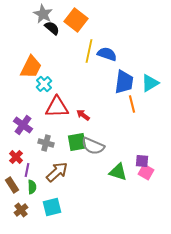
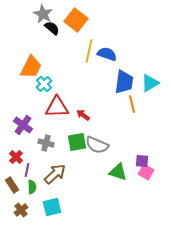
gray semicircle: moved 4 px right, 1 px up
brown arrow: moved 2 px left, 2 px down
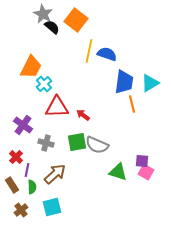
black semicircle: moved 1 px up
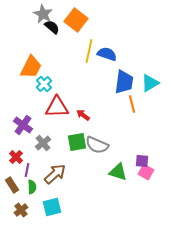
gray cross: moved 3 px left; rotated 35 degrees clockwise
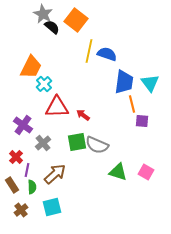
cyan triangle: rotated 36 degrees counterclockwise
purple square: moved 40 px up
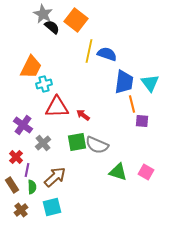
cyan cross: rotated 28 degrees clockwise
brown arrow: moved 3 px down
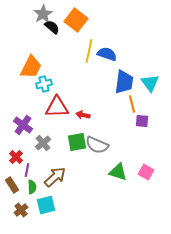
gray star: rotated 12 degrees clockwise
red arrow: rotated 24 degrees counterclockwise
cyan square: moved 6 px left, 2 px up
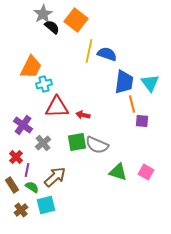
green semicircle: rotated 56 degrees counterclockwise
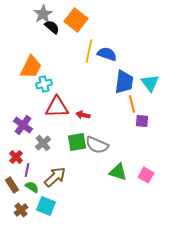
pink square: moved 3 px down
cyan square: moved 1 px down; rotated 36 degrees clockwise
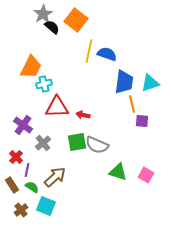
cyan triangle: rotated 48 degrees clockwise
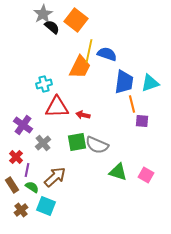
orange trapezoid: moved 49 px right
